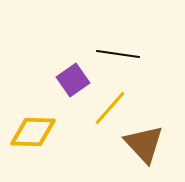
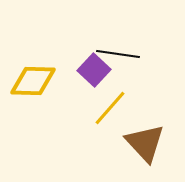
purple square: moved 21 px right, 10 px up; rotated 12 degrees counterclockwise
yellow diamond: moved 51 px up
brown triangle: moved 1 px right, 1 px up
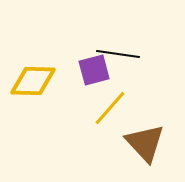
purple square: rotated 32 degrees clockwise
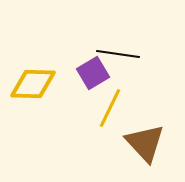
purple square: moved 1 px left, 3 px down; rotated 16 degrees counterclockwise
yellow diamond: moved 3 px down
yellow line: rotated 15 degrees counterclockwise
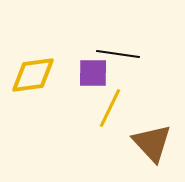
purple square: rotated 32 degrees clockwise
yellow diamond: moved 9 px up; rotated 9 degrees counterclockwise
brown triangle: moved 7 px right
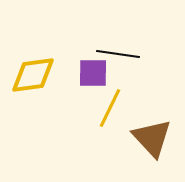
brown triangle: moved 5 px up
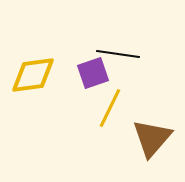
purple square: rotated 20 degrees counterclockwise
brown triangle: rotated 24 degrees clockwise
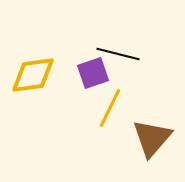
black line: rotated 6 degrees clockwise
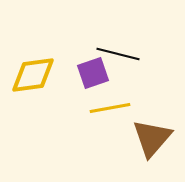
yellow line: rotated 54 degrees clockwise
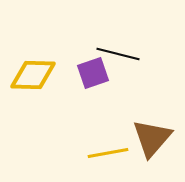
yellow diamond: rotated 9 degrees clockwise
yellow line: moved 2 px left, 45 px down
